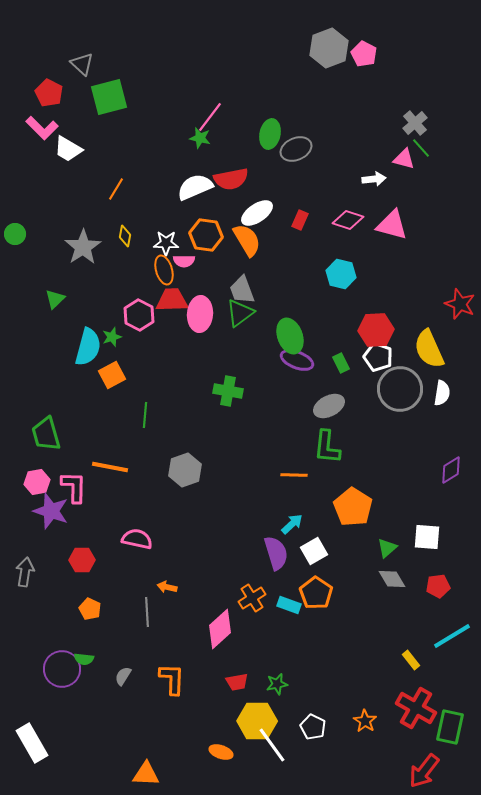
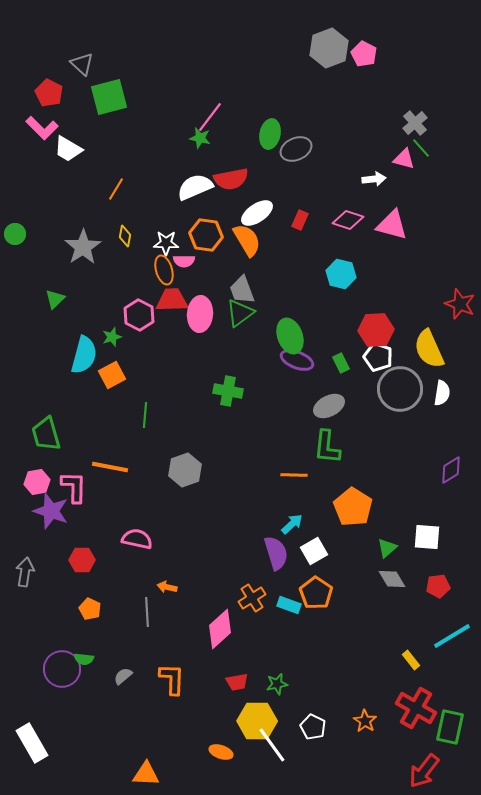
cyan semicircle at (88, 347): moved 4 px left, 8 px down
gray semicircle at (123, 676): rotated 18 degrees clockwise
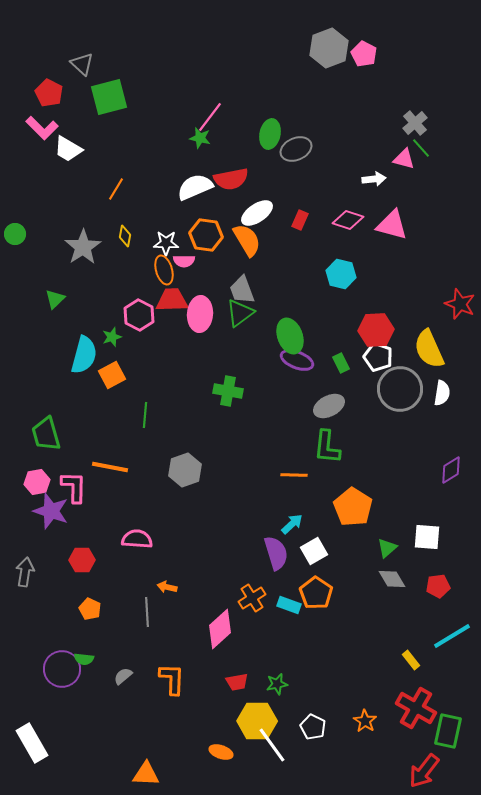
pink semicircle at (137, 539): rotated 8 degrees counterclockwise
green rectangle at (450, 727): moved 2 px left, 4 px down
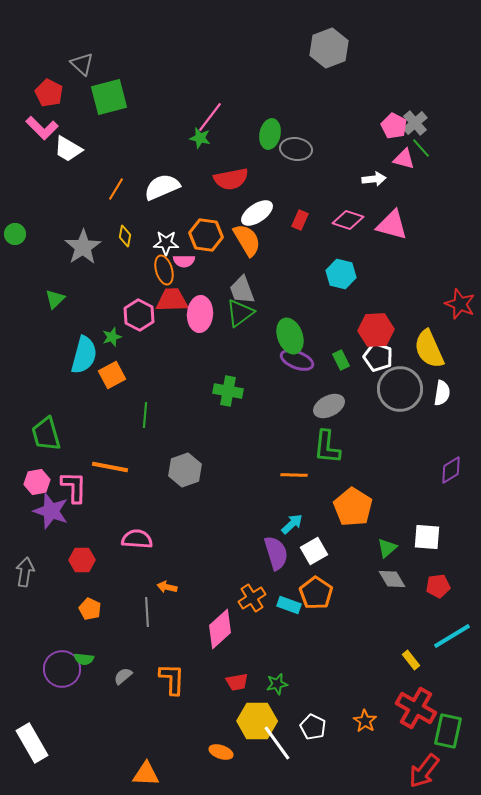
pink pentagon at (364, 54): moved 30 px right, 72 px down
gray ellipse at (296, 149): rotated 32 degrees clockwise
white semicircle at (195, 187): moved 33 px left
green rectangle at (341, 363): moved 3 px up
white line at (272, 745): moved 5 px right, 2 px up
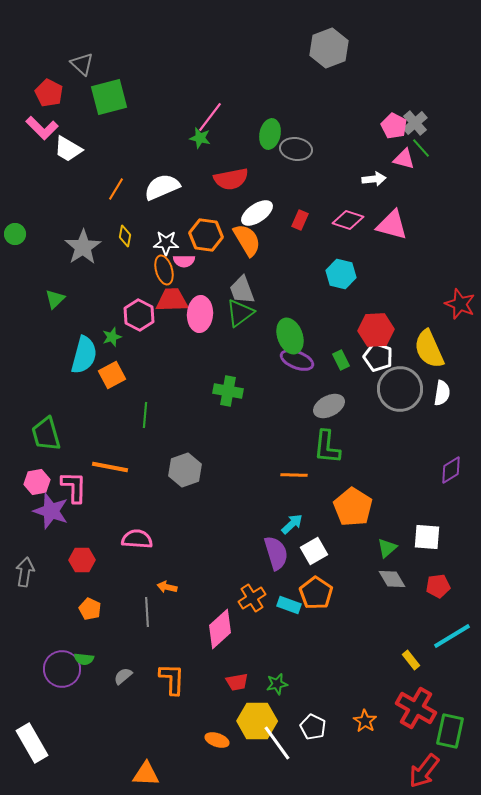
green rectangle at (448, 731): moved 2 px right
orange ellipse at (221, 752): moved 4 px left, 12 px up
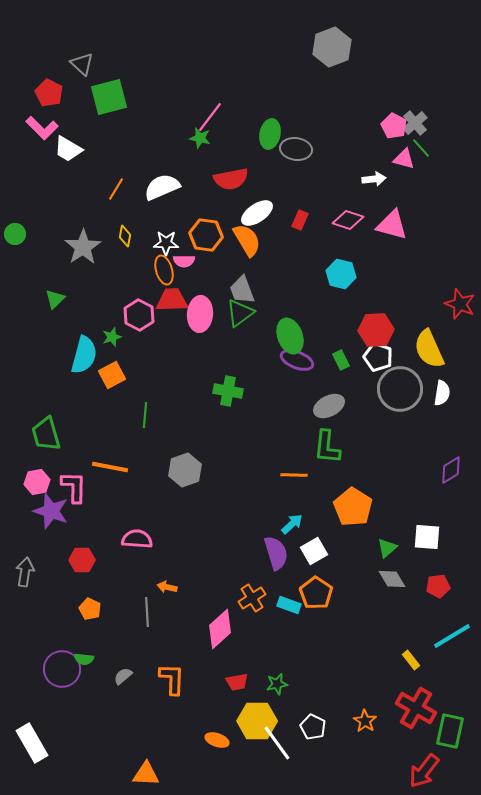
gray hexagon at (329, 48): moved 3 px right, 1 px up
